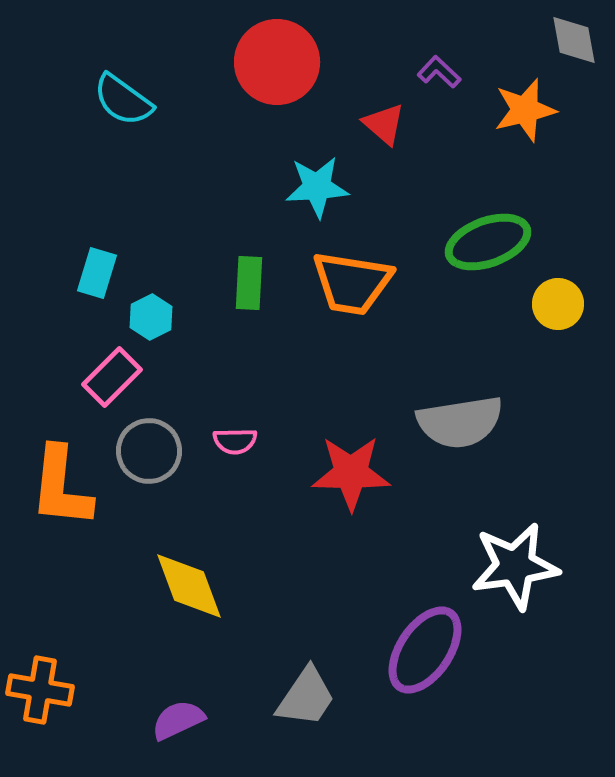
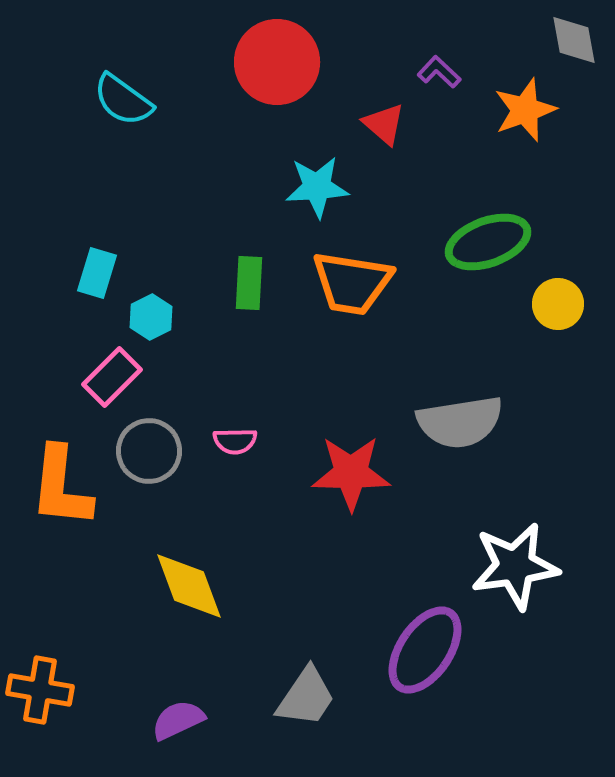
orange star: rotated 6 degrees counterclockwise
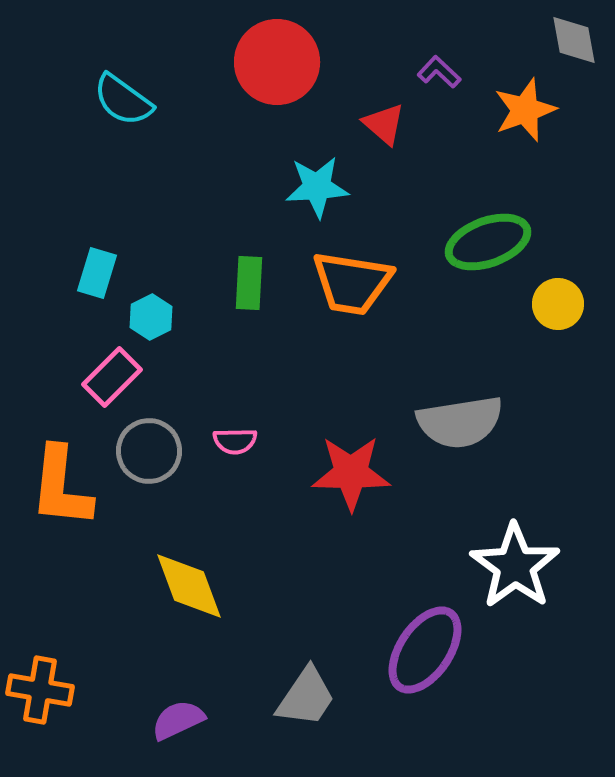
white star: rotated 28 degrees counterclockwise
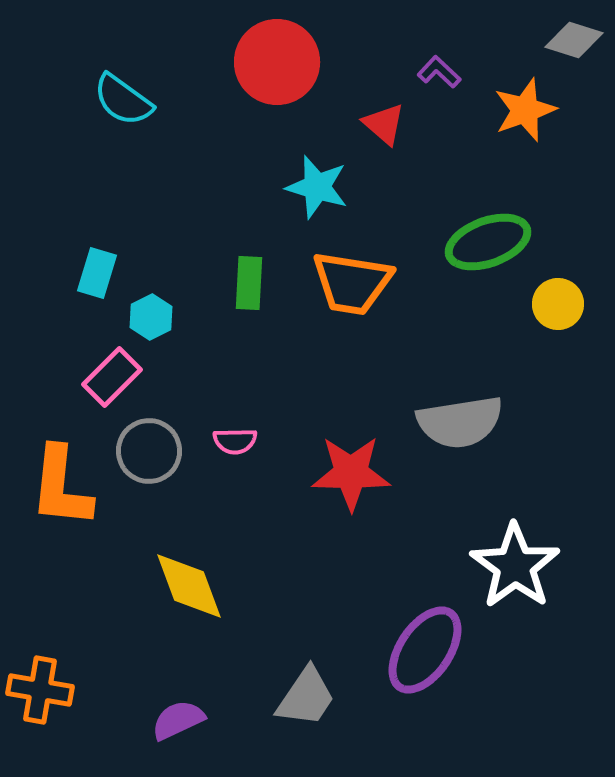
gray diamond: rotated 62 degrees counterclockwise
cyan star: rotated 20 degrees clockwise
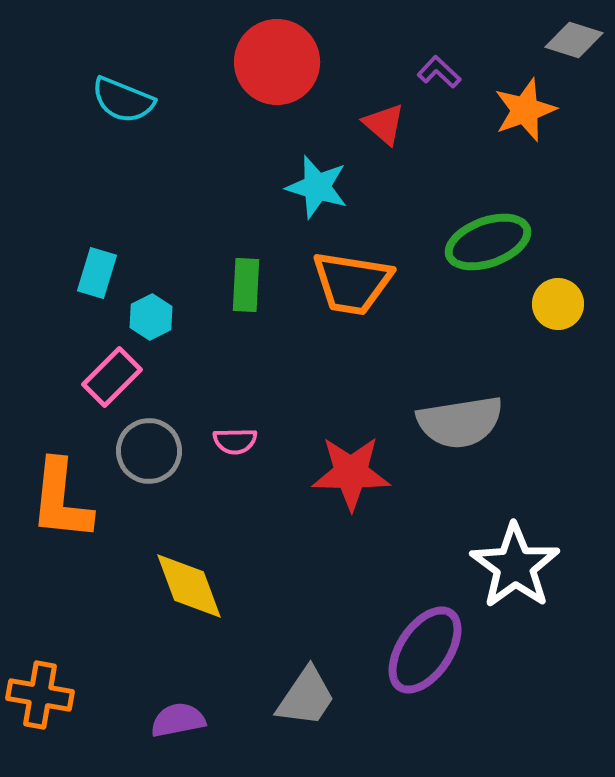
cyan semicircle: rotated 14 degrees counterclockwise
green rectangle: moved 3 px left, 2 px down
orange L-shape: moved 13 px down
orange cross: moved 5 px down
purple semicircle: rotated 14 degrees clockwise
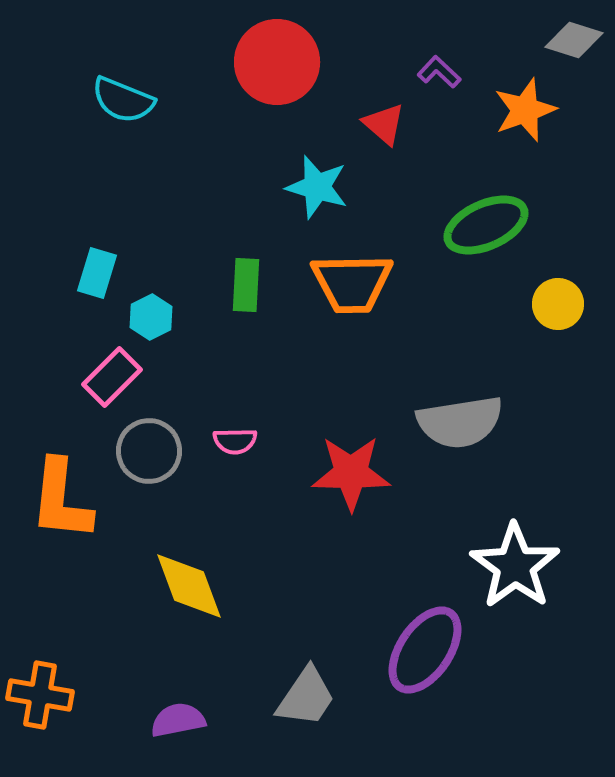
green ellipse: moved 2 px left, 17 px up; rotated 4 degrees counterclockwise
orange trapezoid: rotated 10 degrees counterclockwise
